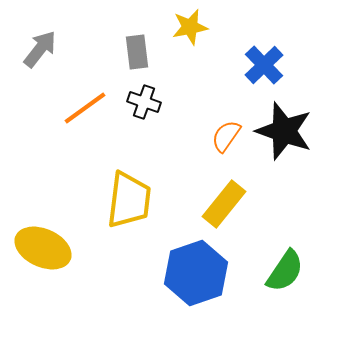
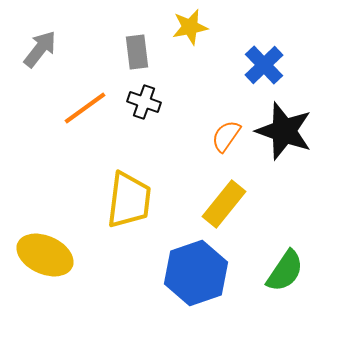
yellow ellipse: moved 2 px right, 7 px down
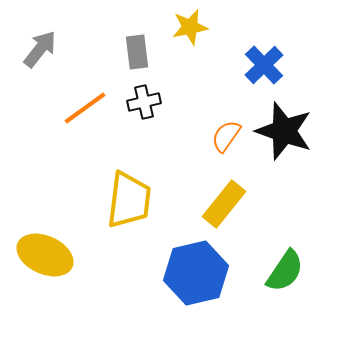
black cross: rotated 32 degrees counterclockwise
blue hexagon: rotated 6 degrees clockwise
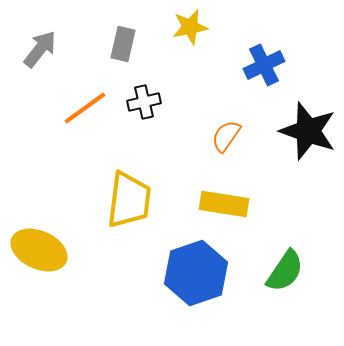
gray rectangle: moved 14 px left, 8 px up; rotated 20 degrees clockwise
blue cross: rotated 18 degrees clockwise
black star: moved 24 px right
yellow rectangle: rotated 60 degrees clockwise
yellow ellipse: moved 6 px left, 5 px up
blue hexagon: rotated 6 degrees counterclockwise
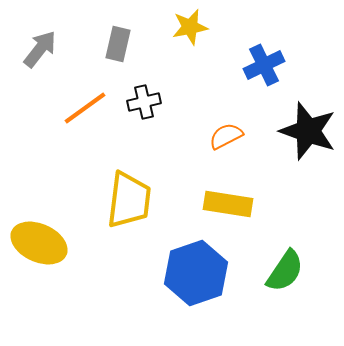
gray rectangle: moved 5 px left
orange semicircle: rotated 28 degrees clockwise
yellow rectangle: moved 4 px right
yellow ellipse: moved 7 px up
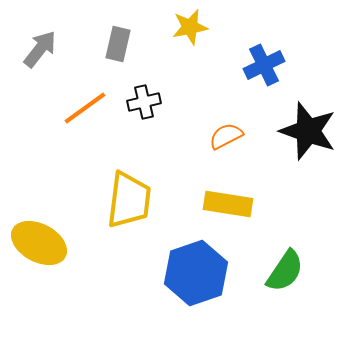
yellow ellipse: rotated 4 degrees clockwise
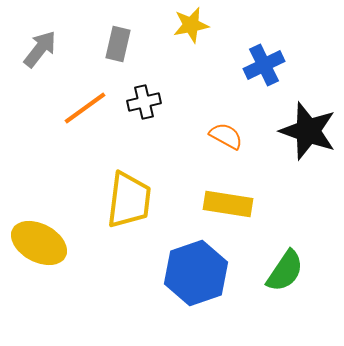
yellow star: moved 1 px right, 2 px up
orange semicircle: rotated 56 degrees clockwise
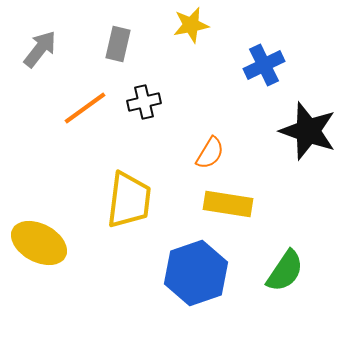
orange semicircle: moved 16 px left, 17 px down; rotated 92 degrees clockwise
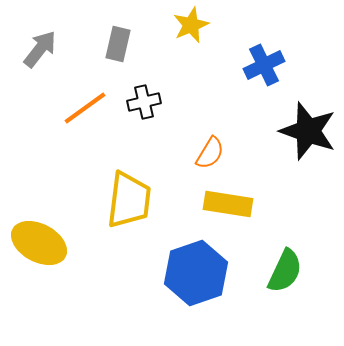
yellow star: rotated 12 degrees counterclockwise
green semicircle: rotated 9 degrees counterclockwise
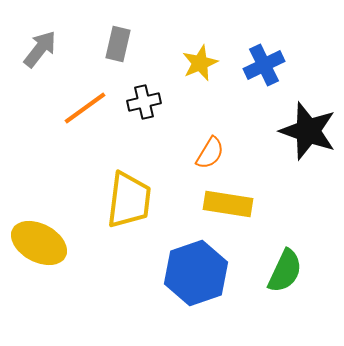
yellow star: moved 9 px right, 38 px down
